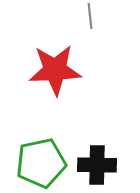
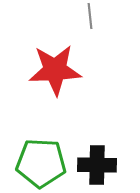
green pentagon: rotated 15 degrees clockwise
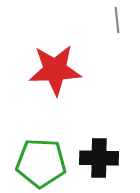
gray line: moved 27 px right, 4 px down
black cross: moved 2 px right, 7 px up
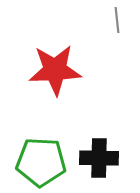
green pentagon: moved 1 px up
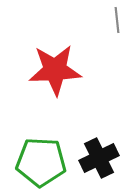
black cross: rotated 27 degrees counterclockwise
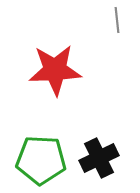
green pentagon: moved 2 px up
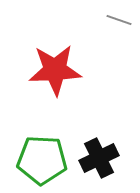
gray line: moved 2 px right; rotated 65 degrees counterclockwise
green pentagon: moved 1 px right
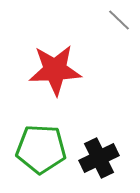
gray line: rotated 25 degrees clockwise
green pentagon: moved 1 px left, 11 px up
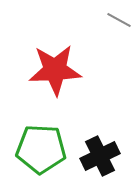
gray line: rotated 15 degrees counterclockwise
black cross: moved 1 px right, 2 px up
